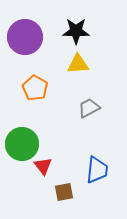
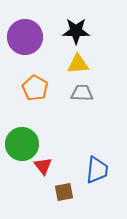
gray trapezoid: moved 7 px left, 15 px up; rotated 30 degrees clockwise
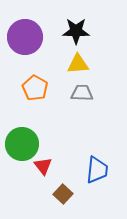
brown square: moved 1 px left, 2 px down; rotated 36 degrees counterclockwise
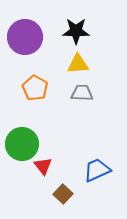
blue trapezoid: rotated 120 degrees counterclockwise
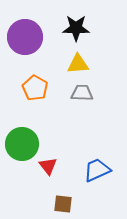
black star: moved 3 px up
red triangle: moved 5 px right
brown square: moved 10 px down; rotated 36 degrees counterclockwise
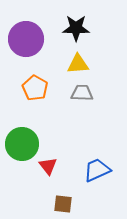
purple circle: moved 1 px right, 2 px down
